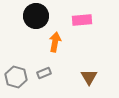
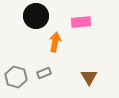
pink rectangle: moved 1 px left, 2 px down
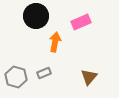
pink rectangle: rotated 18 degrees counterclockwise
brown triangle: rotated 12 degrees clockwise
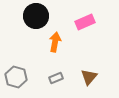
pink rectangle: moved 4 px right
gray rectangle: moved 12 px right, 5 px down
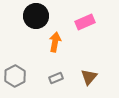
gray hexagon: moved 1 px left, 1 px up; rotated 15 degrees clockwise
